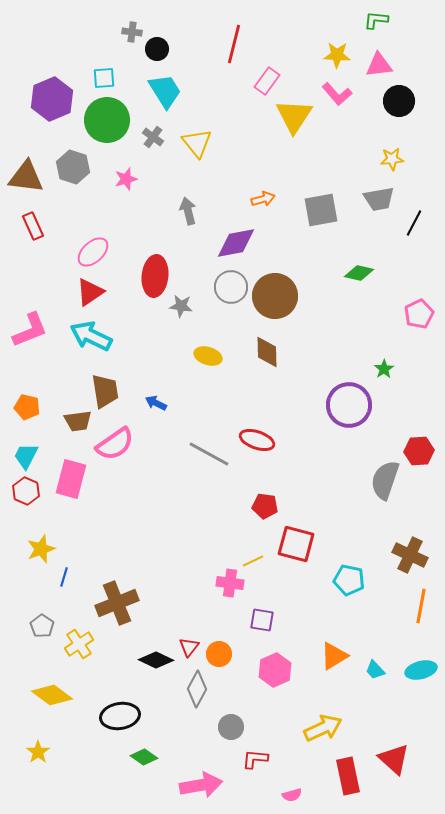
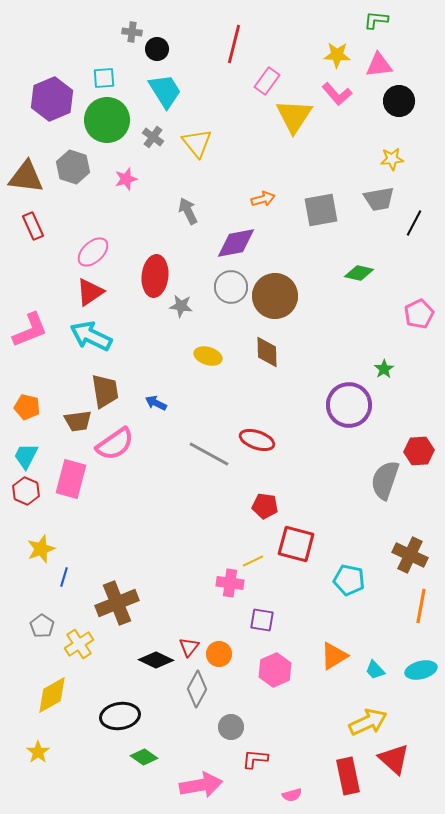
gray arrow at (188, 211): rotated 12 degrees counterclockwise
yellow diamond at (52, 695): rotated 66 degrees counterclockwise
yellow arrow at (323, 728): moved 45 px right, 6 px up
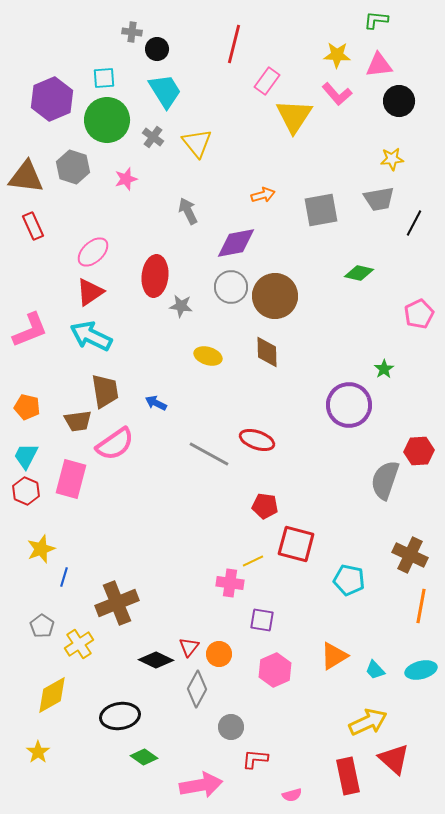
orange arrow at (263, 199): moved 4 px up
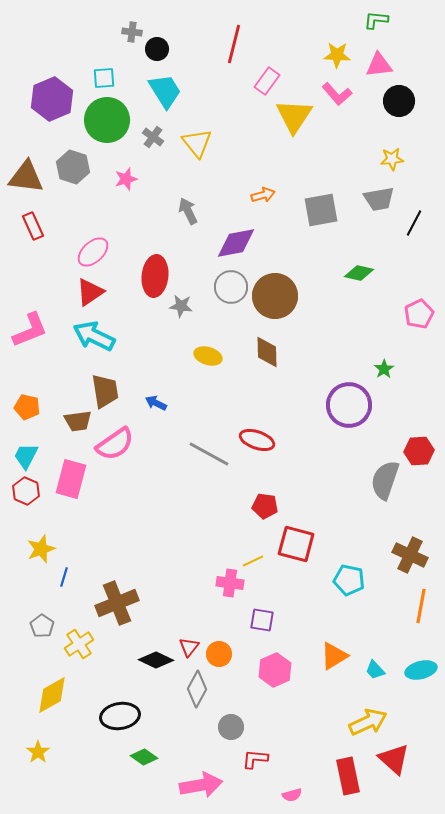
cyan arrow at (91, 336): moved 3 px right
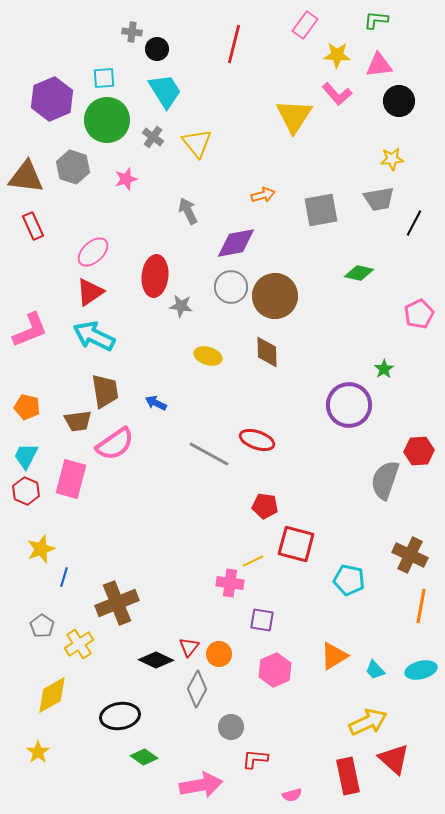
pink rectangle at (267, 81): moved 38 px right, 56 px up
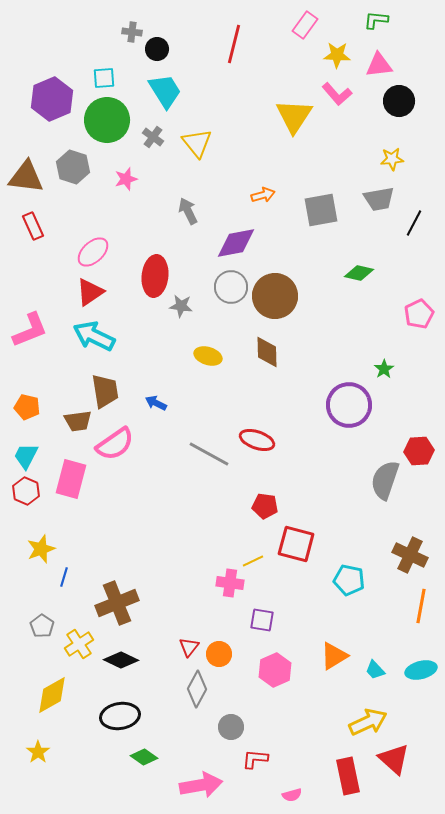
black diamond at (156, 660): moved 35 px left
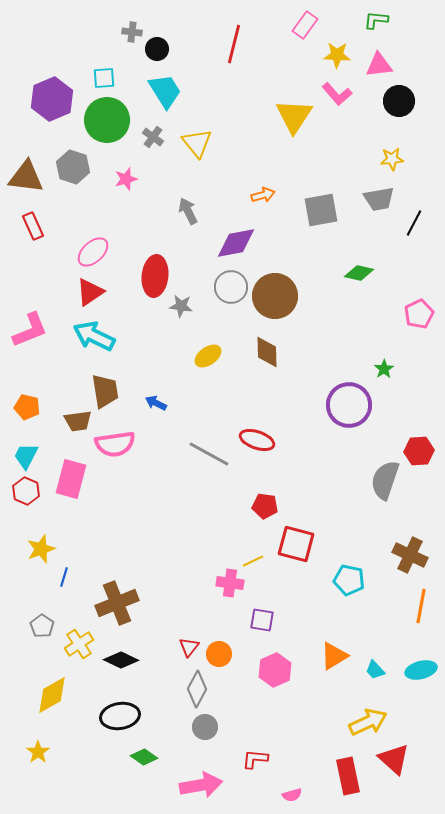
yellow ellipse at (208, 356): rotated 52 degrees counterclockwise
pink semicircle at (115, 444): rotated 27 degrees clockwise
gray circle at (231, 727): moved 26 px left
